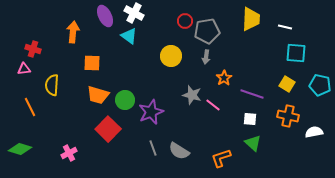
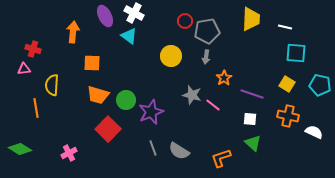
green circle: moved 1 px right
orange line: moved 6 px right, 1 px down; rotated 18 degrees clockwise
white semicircle: rotated 36 degrees clockwise
green diamond: rotated 15 degrees clockwise
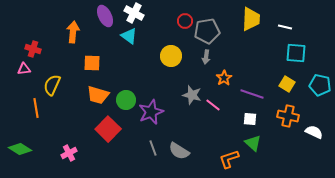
yellow semicircle: rotated 20 degrees clockwise
orange L-shape: moved 8 px right, 1 px down
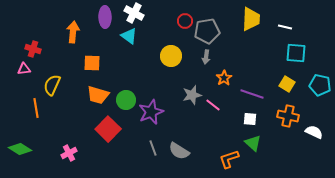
purple ellipse: moved 1 px down; rotated 25 degrees clockwise
gray star: rotated 30 degrees counterclockwise
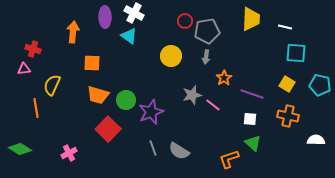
white semicircle: moved 2 px right, 8 px down; rotated 24 degrees counterclockwise
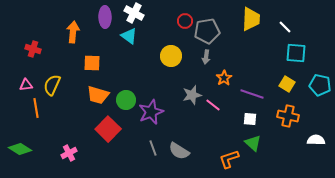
white line: rotated 32 degrees clockwise
pink triangle: moved 2 px right, 16 px down
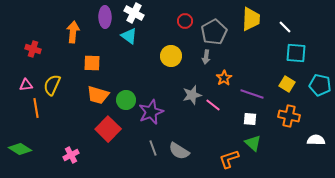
gray pentagon: moved 7 px right, 1 px down; rotated 20 degrees counterclockwise
orange cross: moved 1 px right
pink cross: moved 2 px right, 2 px down
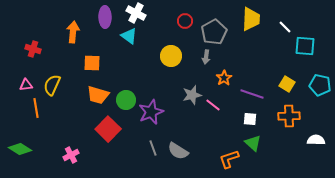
white cross: moved 2 px right
cyan square: moved 9 px right, 7 px up
orange cross: rotated 15 degrees counterclockwise
gray semicircle: moved 1 px left
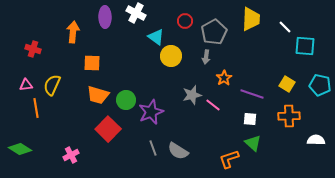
cyan triangle: moved 27 px right, 1 px down
